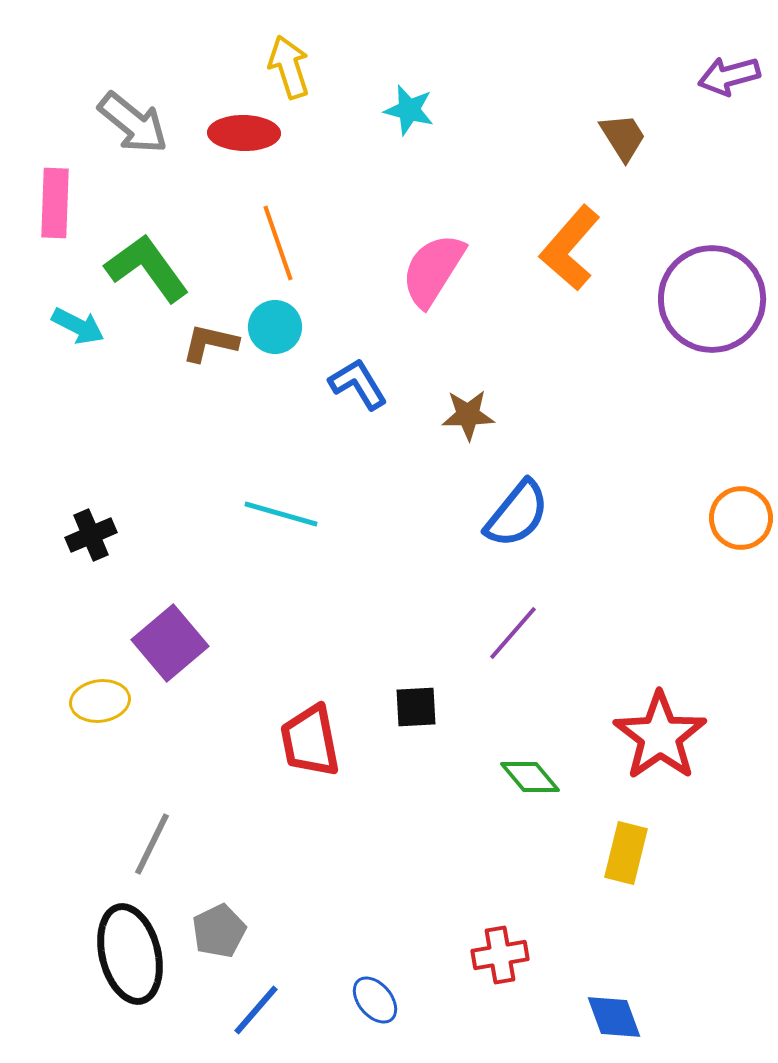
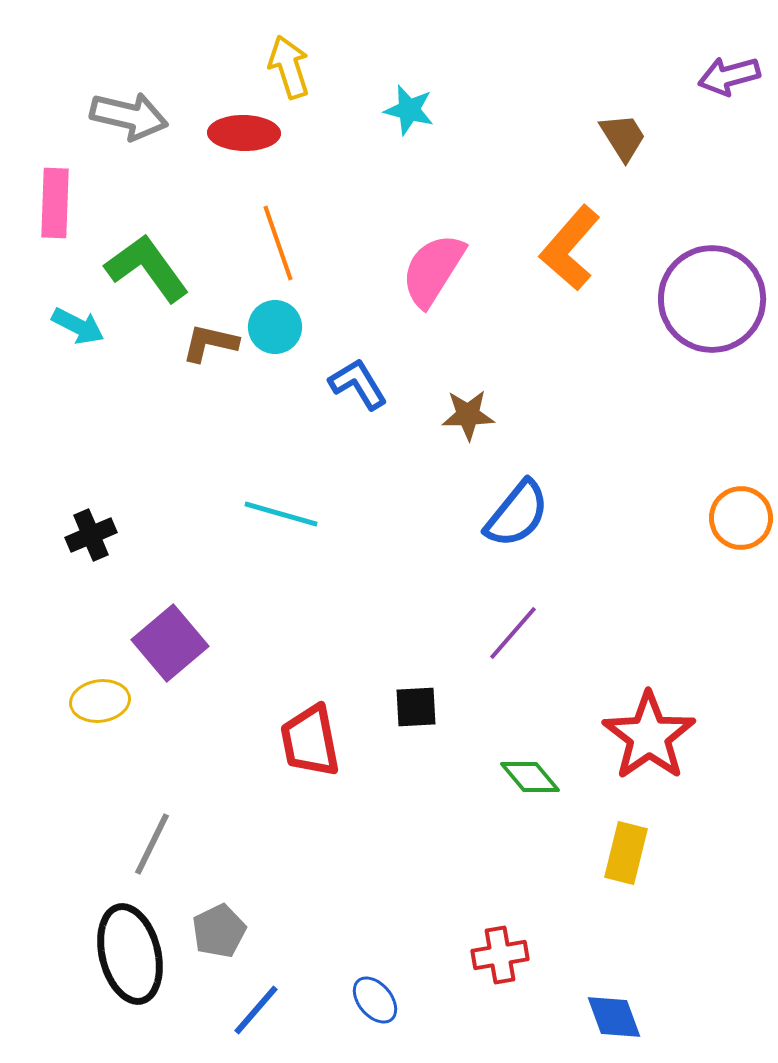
gray arrow: moved 4 px left, 7 px up; rotated 26 degrees counterclockwise
red star: moved 11 px left
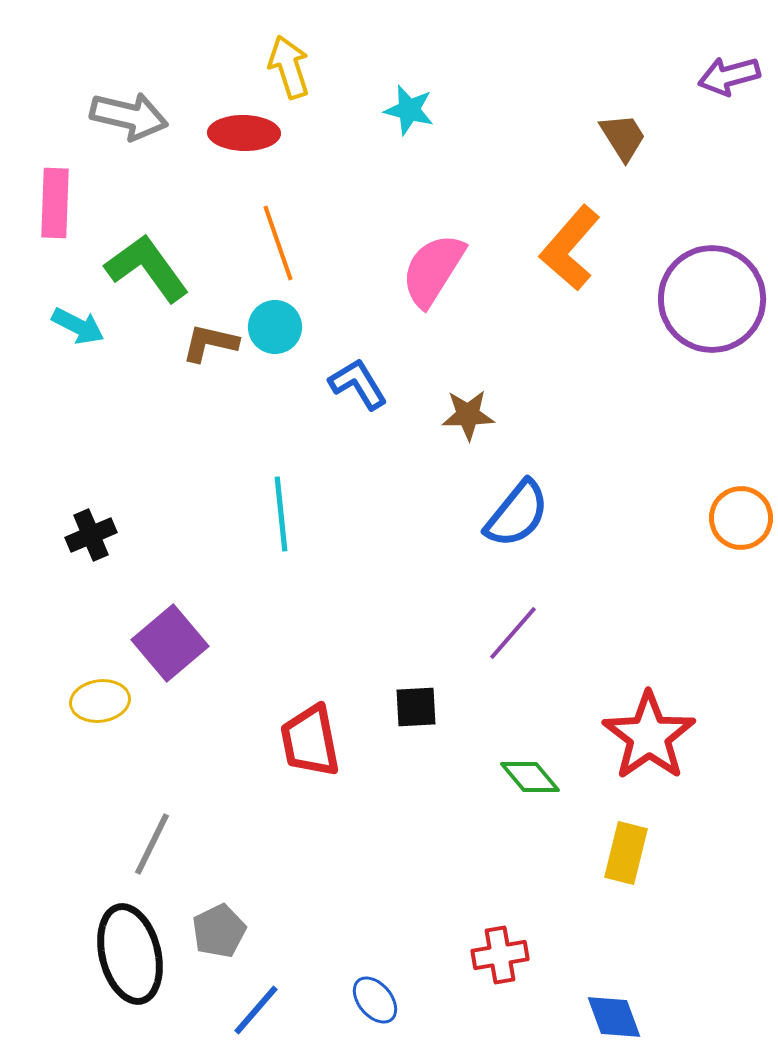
cyan line: rotated 68 degrees clockwise
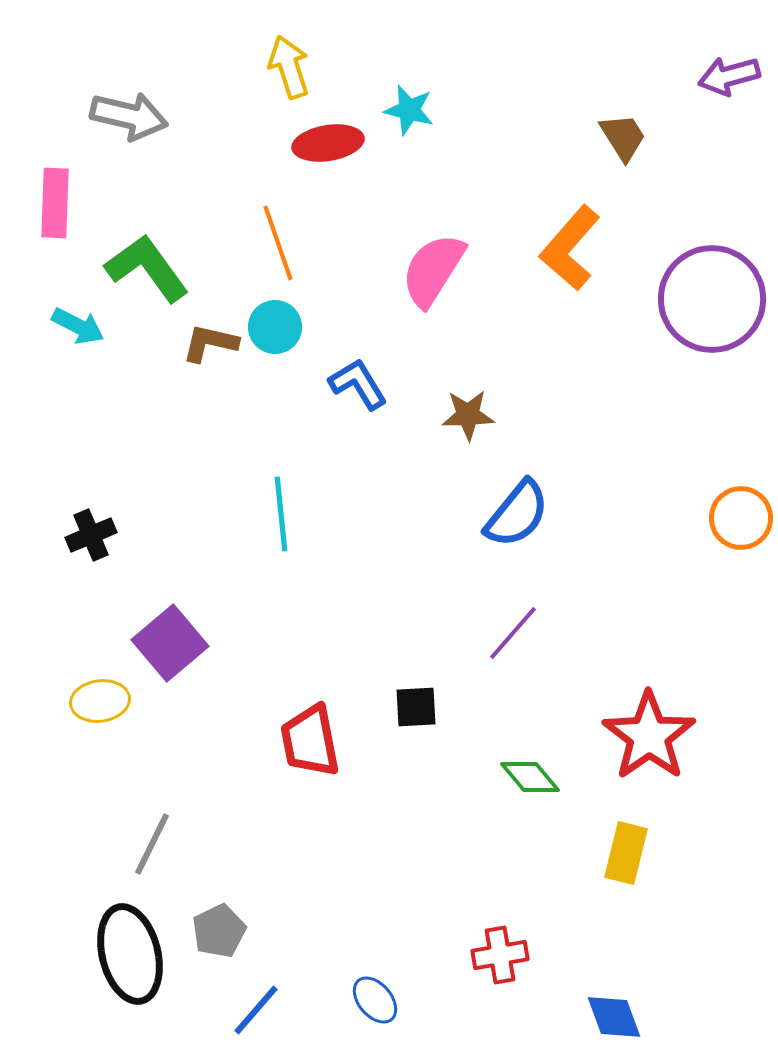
red ellipse: moved 84 px right, 10 px down; rotated 10 degrees counterclockwise
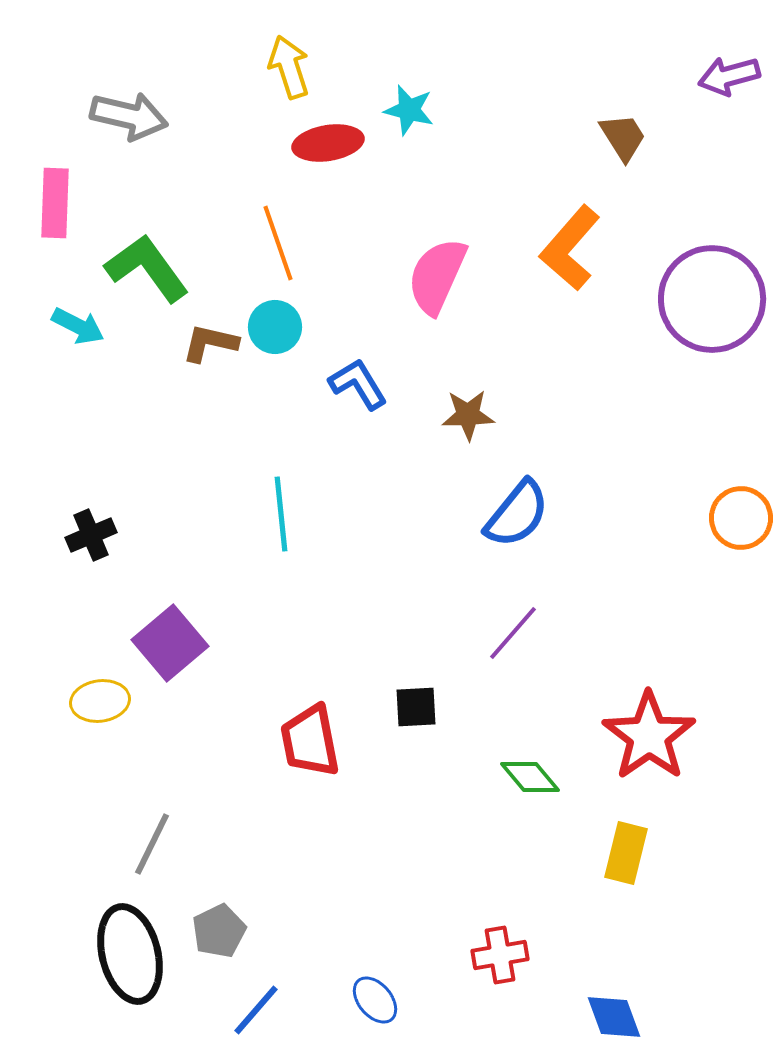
pink semicircle: moved 4 px right, 6 px down; rotated 8 degrees counterclockwise
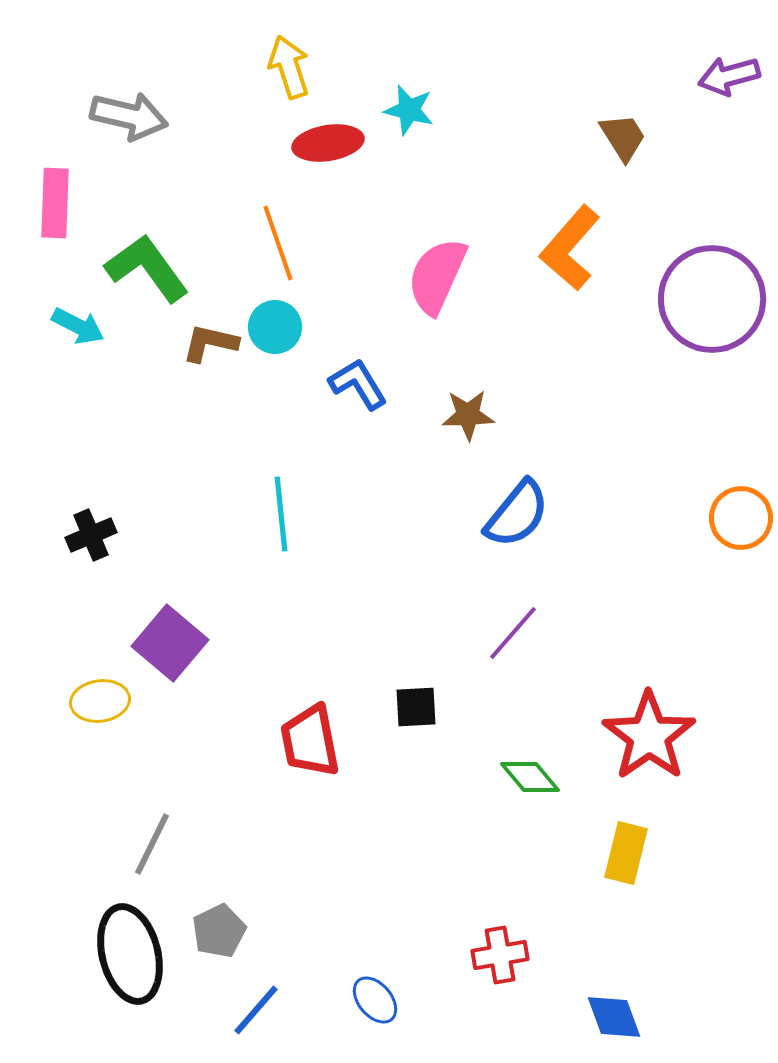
purple square: rotated 10 degrees counterclockwise
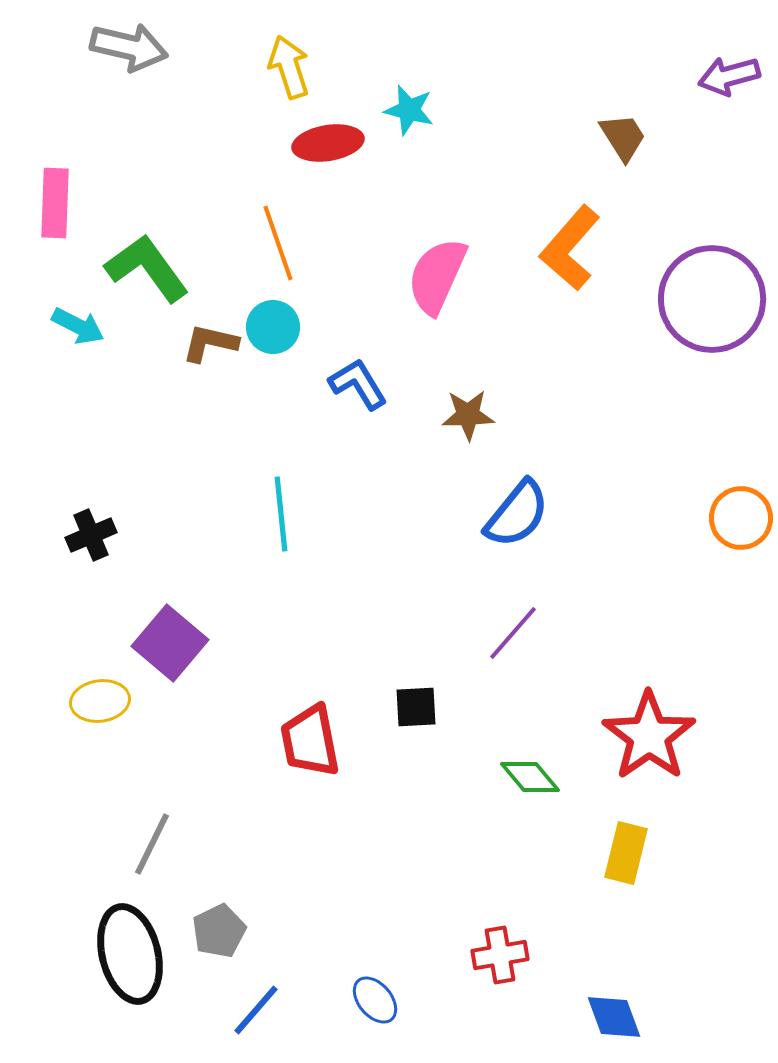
gray arrow: moved 69 px up
cyan circle: moved 2 px left
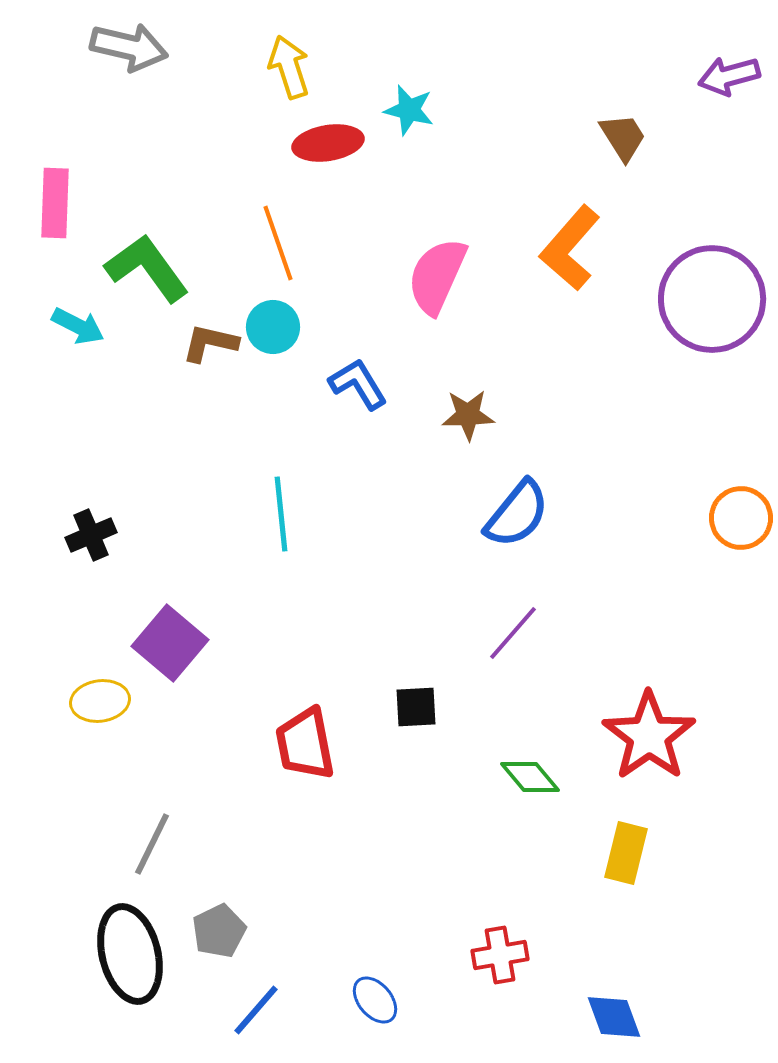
red trapezoid: moved 5 px left, 3 px down
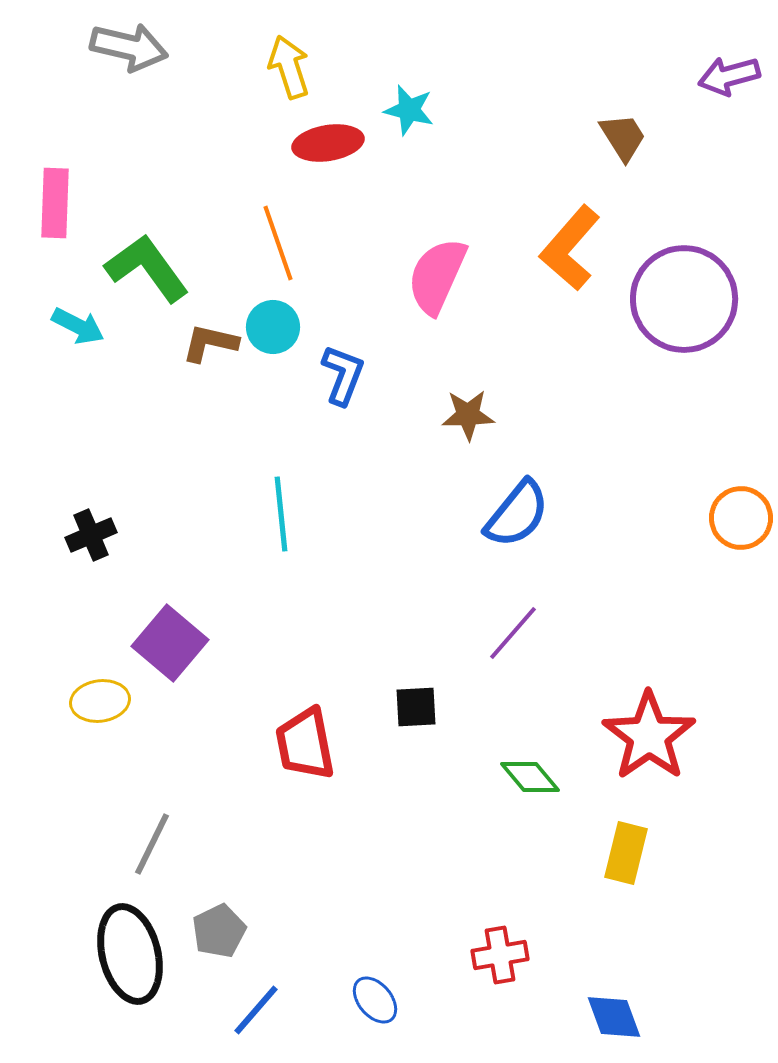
purple circle: moved 28 px left
blue L-shape: moved 15 px left, 9 px up; rotated 52 degrees clockwise
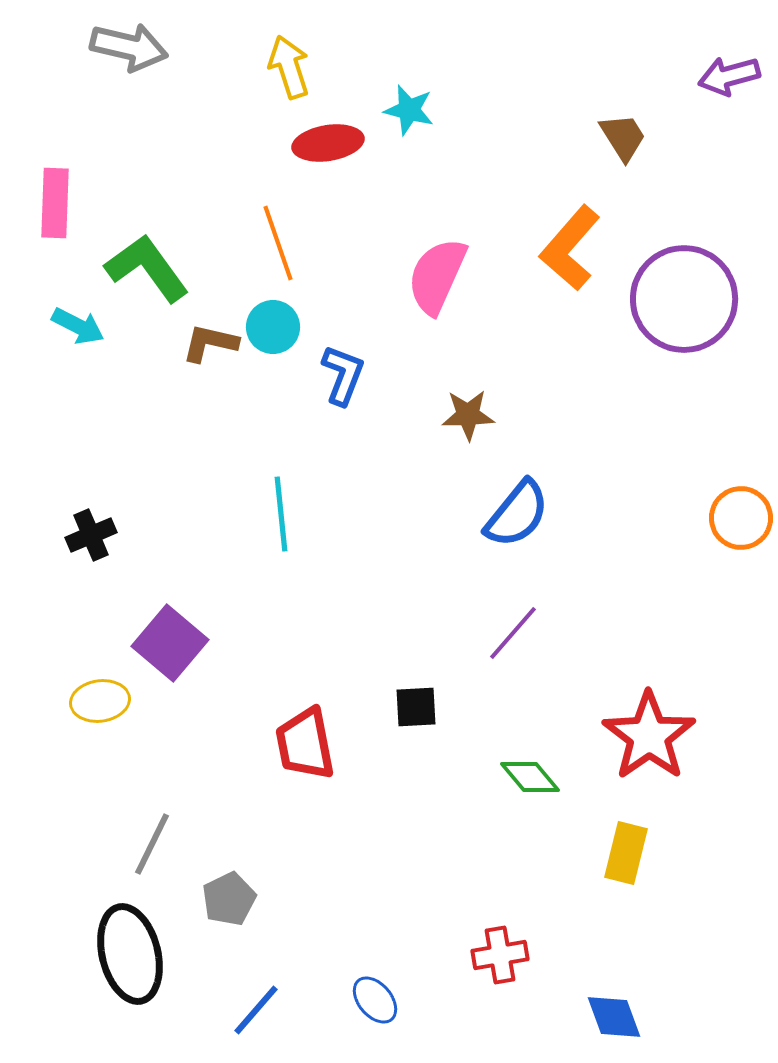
gray pentagon: moved 10 px right, 32 px up
